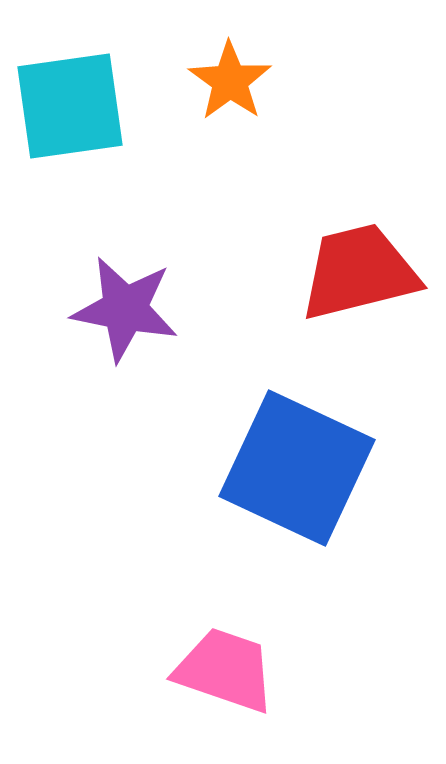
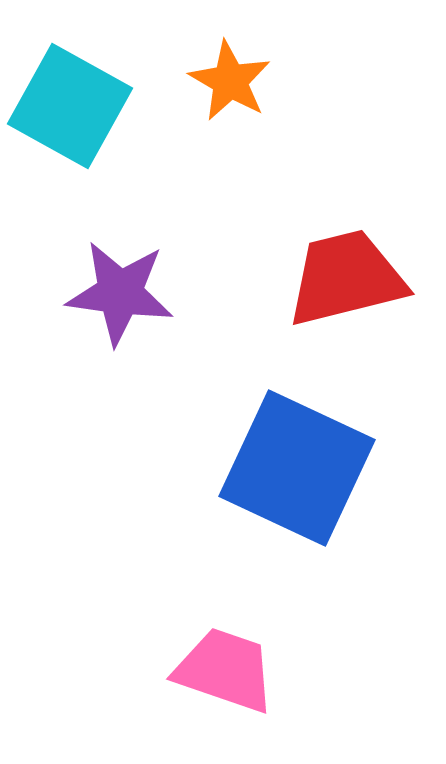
orange star: rotated 6 degrees counterclockwise
cyan square: rotated 37 degrees clockwise
red trapezoid: moved 13 px left, 6 px down
purple star: moved 5 px left, 16 px up; rotated 3 degrees counterclockwise
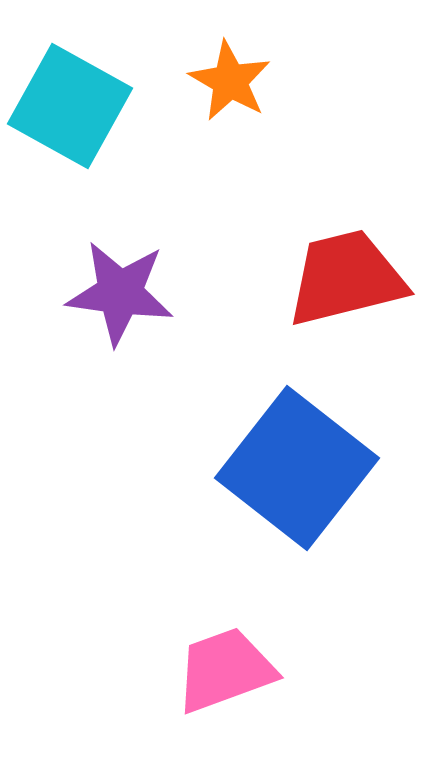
blue square: rotated 13 degrees clockwise
pink trapezoid: rotated 39 degrees counterclockwise
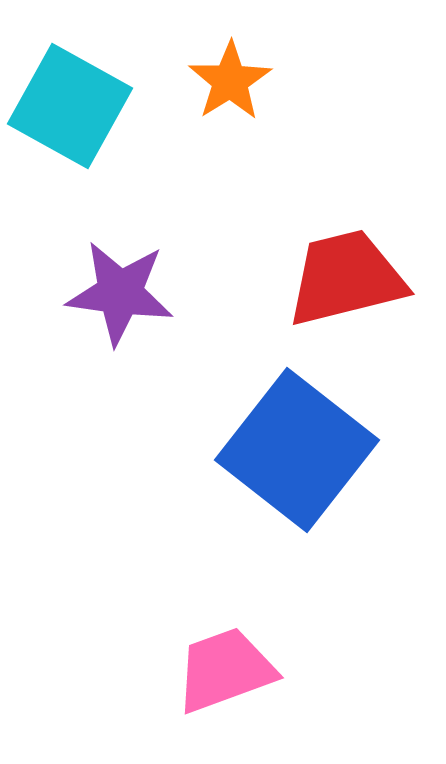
orange star: rotated 10 degrees clockwise
blue square: moved 18 px up
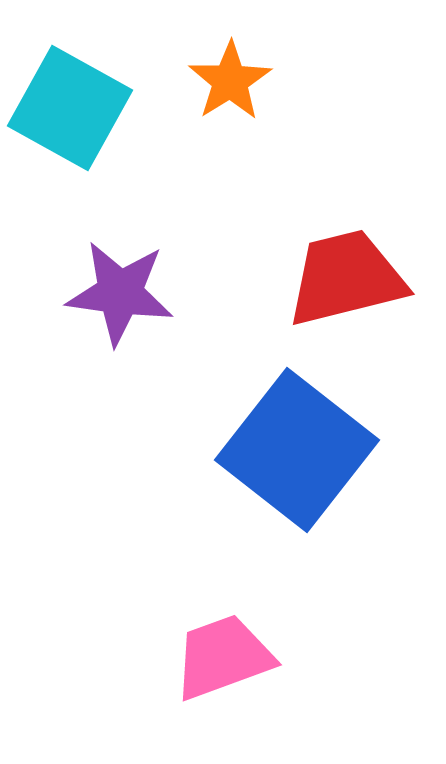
cyan square: moved 2 px down
pink trapezoid: moved 2 px left, 13 px up
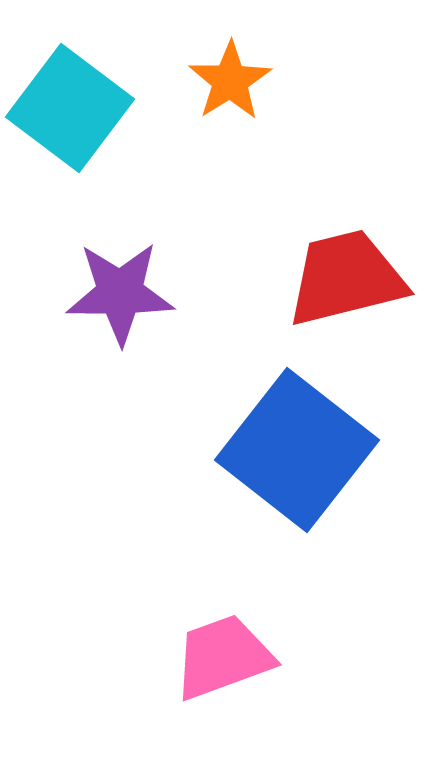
cyan square: rotated 8 degrees clockwise
purple star: rotated 8 degrees counterclockwise
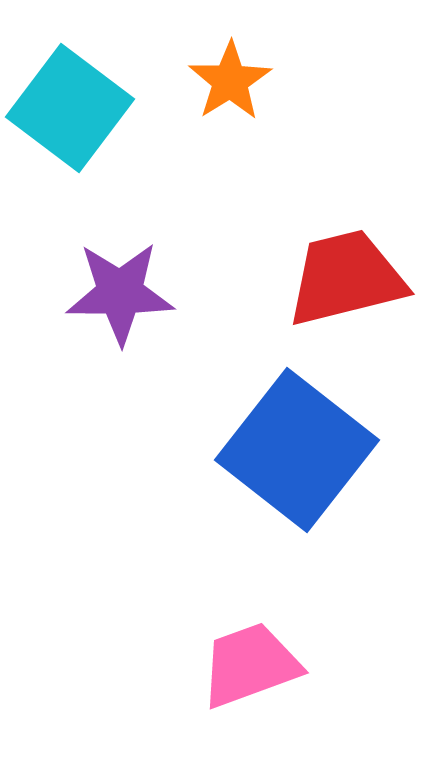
pink trapezoid: moved 27 px right, 8 px down
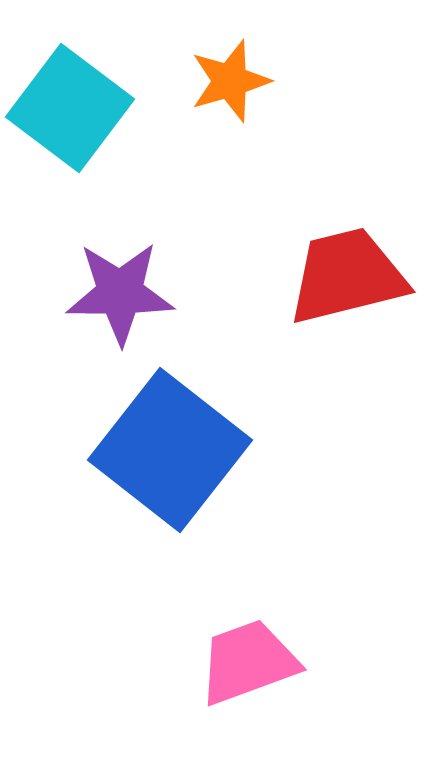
orange star: rotated 16 degrees clockwise
red trapezoid: moved 1 px right, 2 px up
blue square: moved 127 px left
pink trapezoid: moved 2 px left, 3 px up
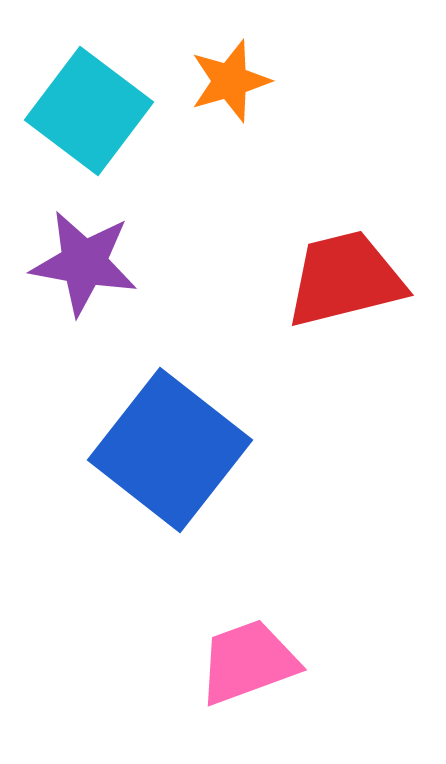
cyan square: moved 19 px right, 3 px down
red trapezoid: moved 2 px left, 3 px down
purple star: moved 36 px left, 30 px up; rotated 10 degrees clockwise
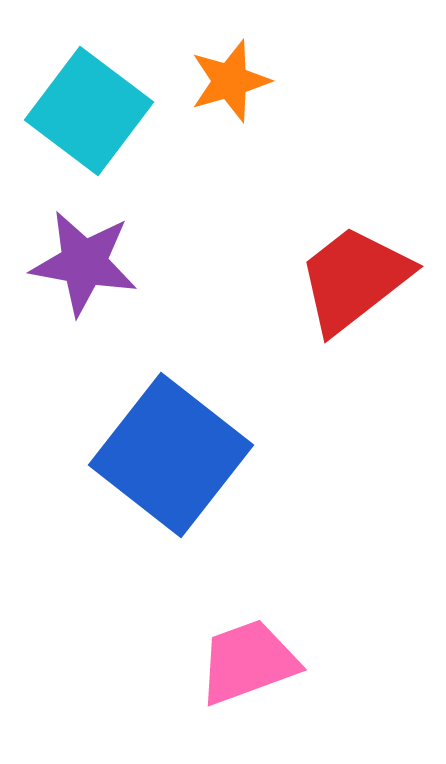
red trapezoid: moved 9 px right; rotated 24 degrees counterclockwise
blue square: moved 1 px right, 5 px down
